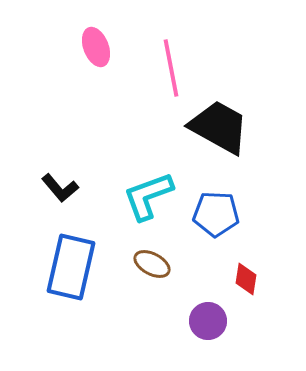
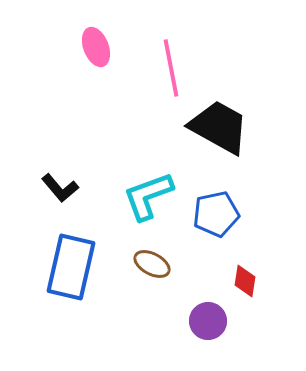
blue pentagon: rotated 15 degrees counterclockwise
red diamond: moved 1 px left, 2 px down
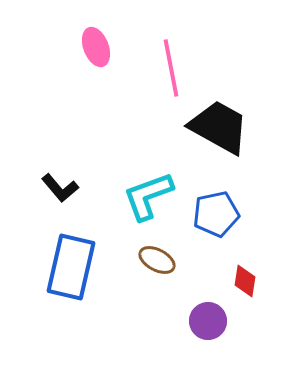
brown ellipse: moved 5 px right, 4 px up
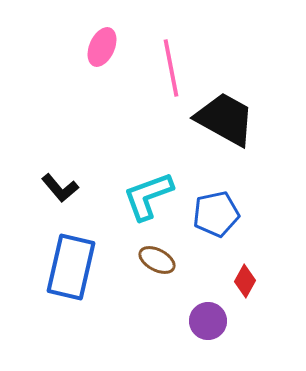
pink ellipse: moved 6 px right; rotated 45 degrees clockwise
black trapezoid: moved 6 px right, 8 px up
red diamond: rotated 20 degrees clockwise
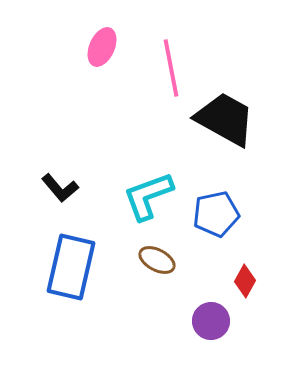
purple circle: moved 3 px right
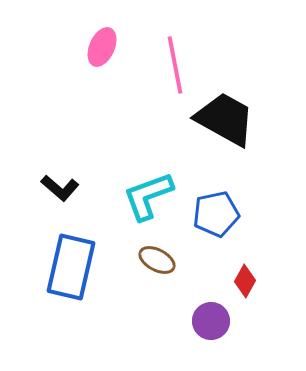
pink line: moved 4 px right, 3 px up
black L-shape: rotated 9 degrees counterclockwise
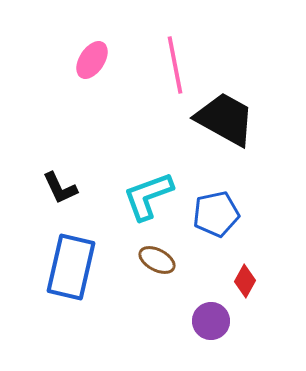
pink ellipse: moved 10 px left, 13 px down; rotated 9 degrees clockwise
black L-shape: rotated 24 degrees clockwise
